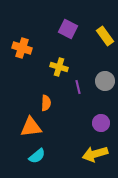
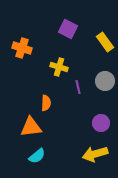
yellow rectangle: moved 6 px down
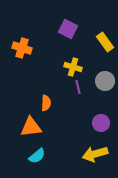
yellow cross: moved 14 px right
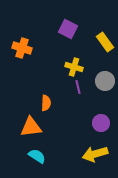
yellow cross: moved 1 px right
cyan semicircle: rotated 108 degrees counterclockwise
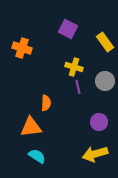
purple circle: moved 2 px left, 1 px up
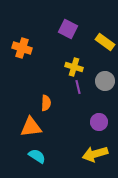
yellow rectangle: rotated 18 degrees counterclockwise
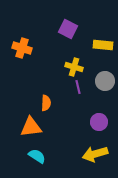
yellow rectangle: moved 2 px left, 3 px down; rotated 30 degrees counterclockwise
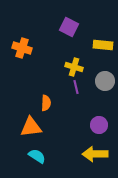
purple square: moved 1 px right, 2 px up
purple line: moved 2 px left
purple circle: moved 3 px down
yellow arrow: rotated 15 degrees clockwise
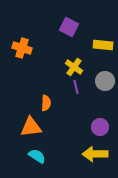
yellow cross: rotated 18 degrees clockwise
purple circle: moved 1 px right, 2 px down
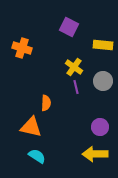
gray circle: moved 2 px left
orange triangle: rotated 20 degrees clockwise
